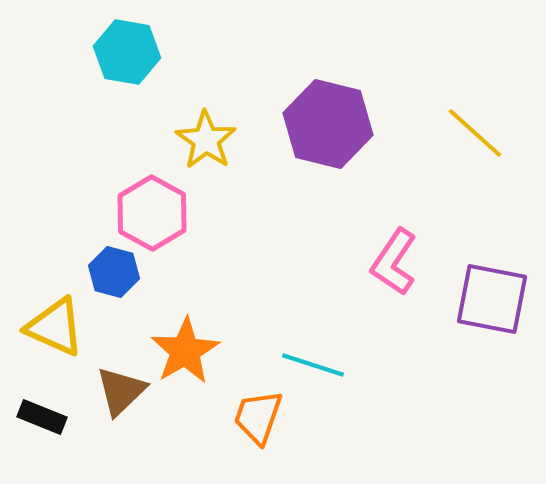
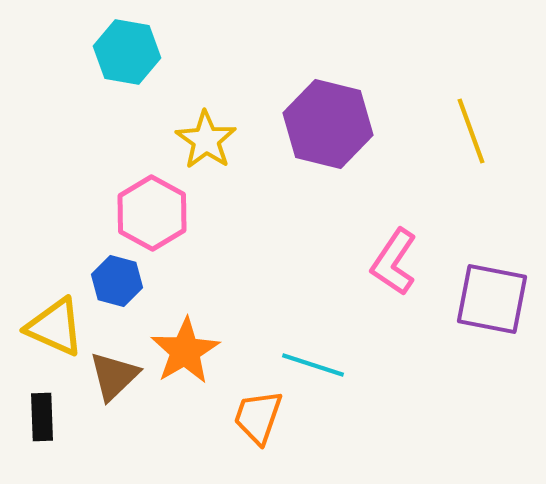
yellow line: moved 4 px left, 2 px up; rotated 28 degrees clockwise
blue hexagon: moved 3 px right, 9 px down
brown triangle: moved 7 px left, 15 px up
black rectangle: rotated 66 degrees clockwise
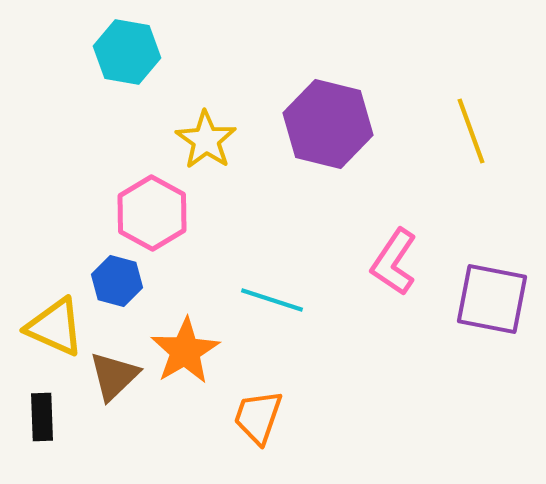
cyan line: moved 41 px left, 65 px up
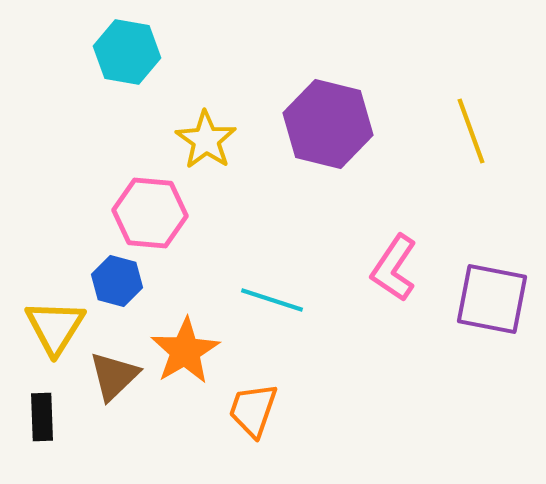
pink hexagon: moved 2 px left; rotated 24 degrees counterclockwise
pink L-shape: moved 6 px down
yellow triangle: rotated 38 degrees clockwise
orange trapezoid: moved 5 px left, 7 px up
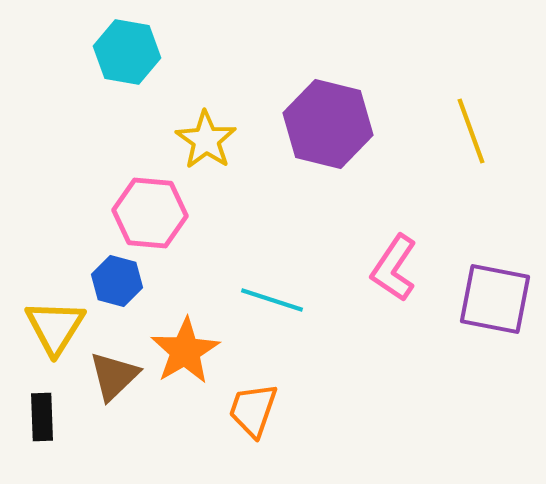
purple square: moved 3 px right
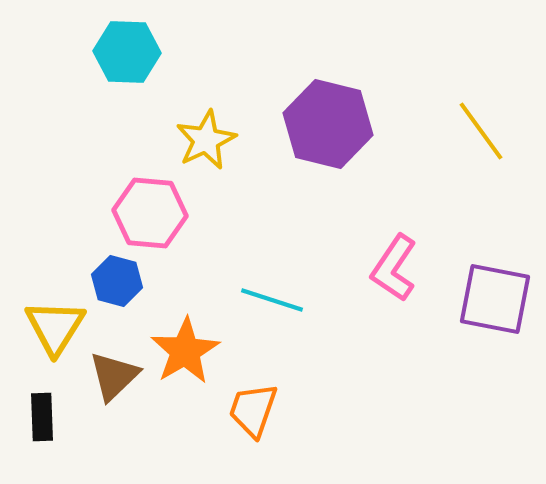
cyan hexagon: rotated 8 degrees counterclockwise
yellow line: moved 10 px right; rotated 16 degrees counterclockwise
yellow star: rotated 12 degrees clockwise
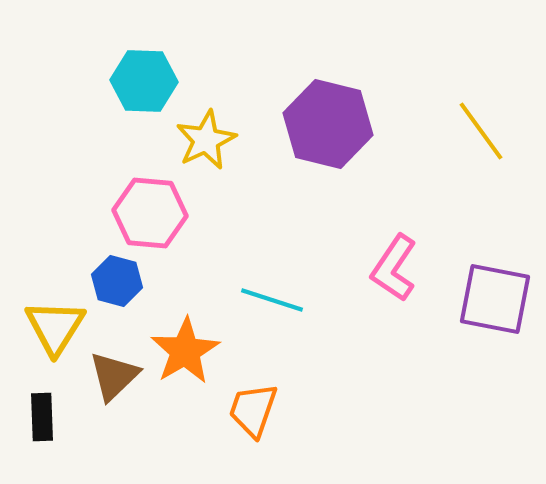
cyan hexagon: moved 17 px right, 29 px down
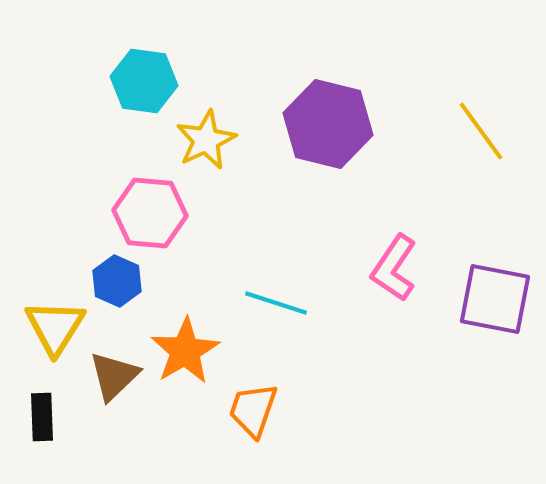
cyan hexagon: rotated 6 degrees clockwise
blue hexagon: rotated 9 degrees clockwise
cyan line: moved 4 px right, 3 px down
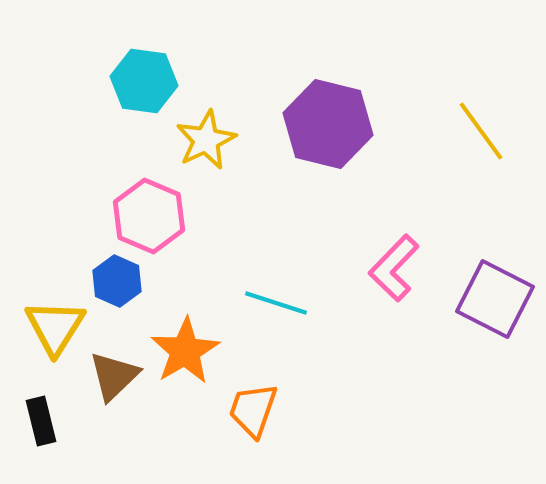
pink hexagon: moved 1 px left, 3 px down; rotated 18 degrees clockwise
pink L-shape: rotated 10 degrees clockwise
purple square: rotated 16 degrees clockwise
black rectangle: moved 1 px left, 4 px down; rotated 12 degrees counterclockwise
